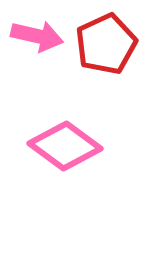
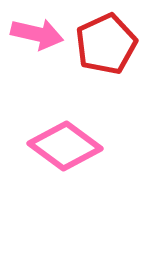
pink arrow: moved 2 px up
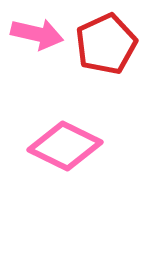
pink diamond: rotated 10 degrees counterclockwise
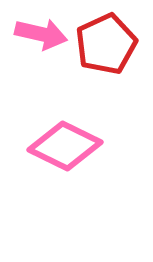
pink arrow: moved 4 px right
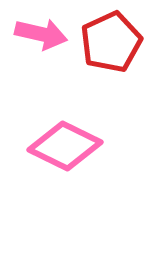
red pentagon: moved 5 px right, 2 px up
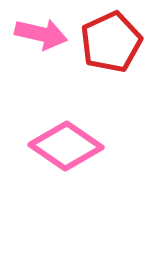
pink diamond: moved 1 px right; rotated 8 degrees clockwise
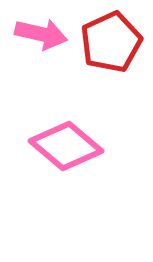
pink diamond: rotated 6 degrees clockwise
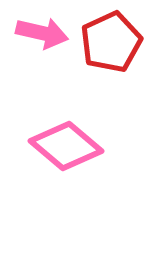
pink arrow: moved 1 px right, 1 px up
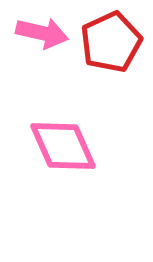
pink diamond: moved 3 px left; rotated 26 degrees clockwise
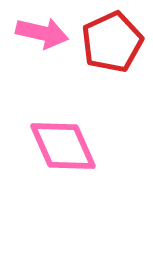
red pentagon: moved 1 px right
